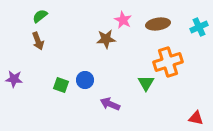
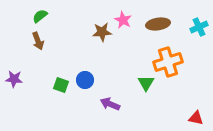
brown star: moved 4 px left, 7 px up
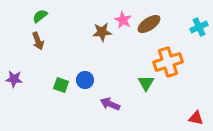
brown ellipse: moved 9 px left; rotated 25 degrees counterclockwise
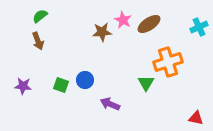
purple star: moved 9 px right, 7 px down
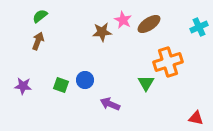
brown arrow: rotated 138 degrees counterclockwise
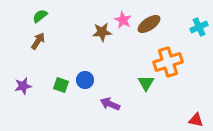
brown arrow: rotated 12 degrees clockwise
purple star: rotated 18 degrees counterclockwise
red triangle: moved 2 px down
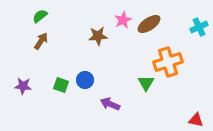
pink star: rotated 18 degrees clockwise
brown star: moved 4 px left, 4 px down
brown arrow: moved 3 px right
purple star: rotated 18 degrees clockwise
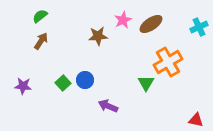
brown ellipse: moved 2 px right
orange cross: rotated 12 degrees counterclockwise
green square: moved 2 px right, 2 px up; rotated 28 degrees clockwise
purple arrow: moved 2 px left, 2 px down
